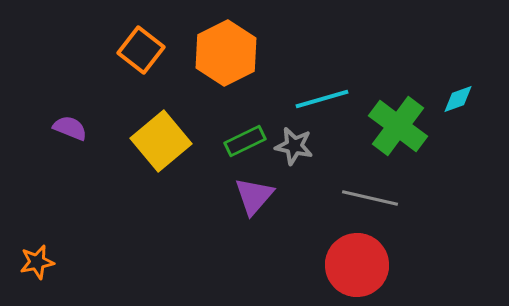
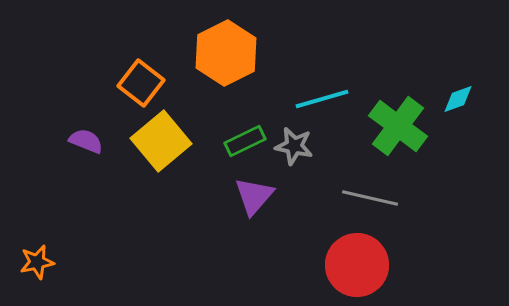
orange square: moved 33 px down
purple semicircle: moved 16 px right, 13 px down
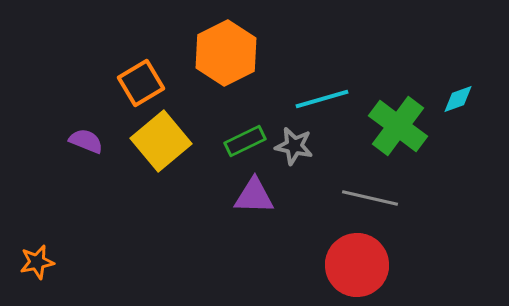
orange square: rotated 21 degrees clockwise
purple triangle: rotated 51 degrees clockwise
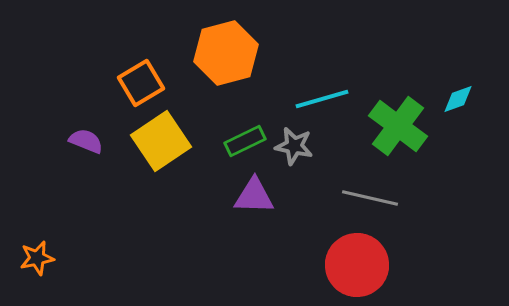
orange hexagon: rotated 12 degrees clockwise
yellow square: rotated 6 degrees clockwise
orange star: moved 4 px up
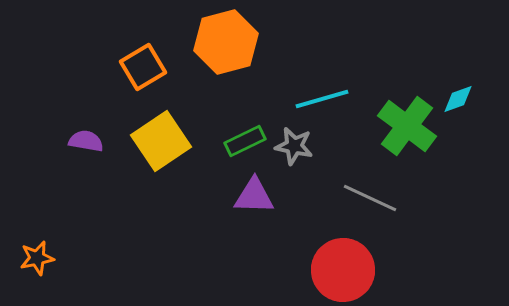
orange hexagon: moved 11 px up
orange square: moved 2 px right, 16 px up
green cross: moved 9 px right
purple semicircle: rotated 12 degrees counterclockwise
gray line: rotated 12 degrees clockwise
red circle: moved 14 px left, 5 px down
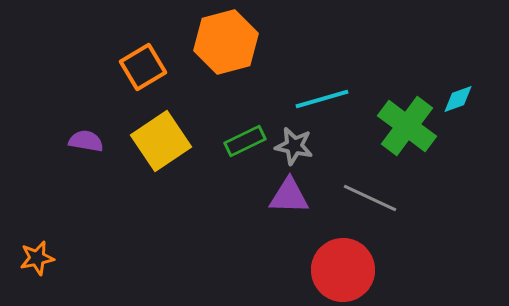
purple triangle: moved 35 px right
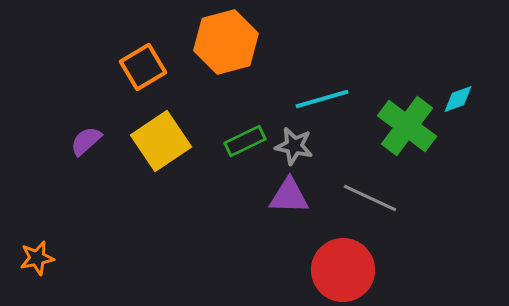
purple semicircle: rotated 52 degrees counterclockwise
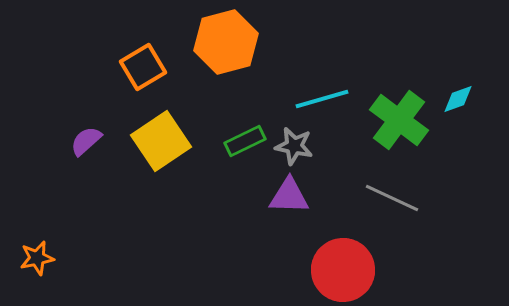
green cross: moved 8 px left, 6 px up
gray line: moved 22 px right
